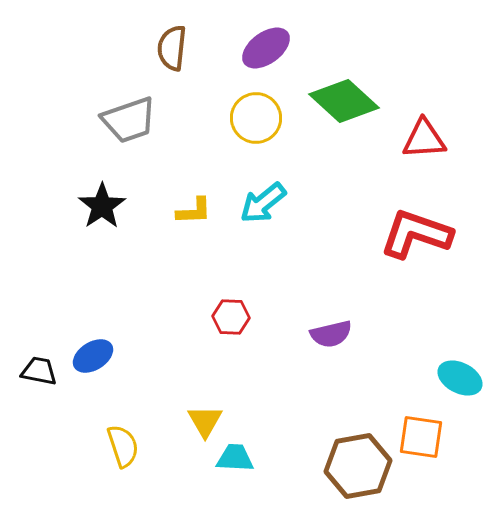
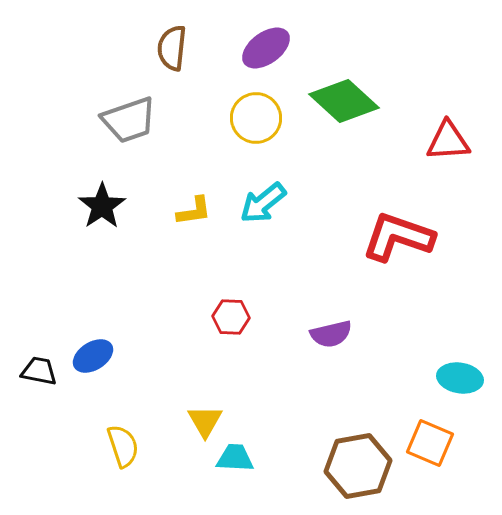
red triangle: moved 24 px right, 2 px down
yellow L-shape: rotated 6 degrees counterclockwise
red L-shape: moved 18 px left, 3 px down
cyan ellipse: rotated 18 degrees counterclockwise
orange square: moved 9 px right, 6 px down; rotated 15 degrees clockwise
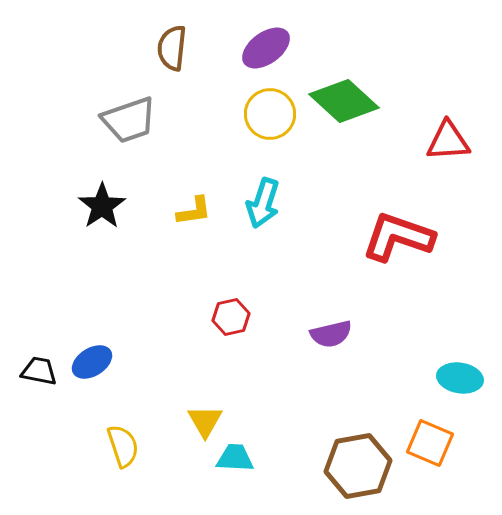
yellow circle: moved 14 px right, 4 px up
cyan arrow: rotated 33 degrees counterclockwise
red hexagon: rotated 15 degrees counterclockwise
blue ellipse: moved 1 px left, 6 px down
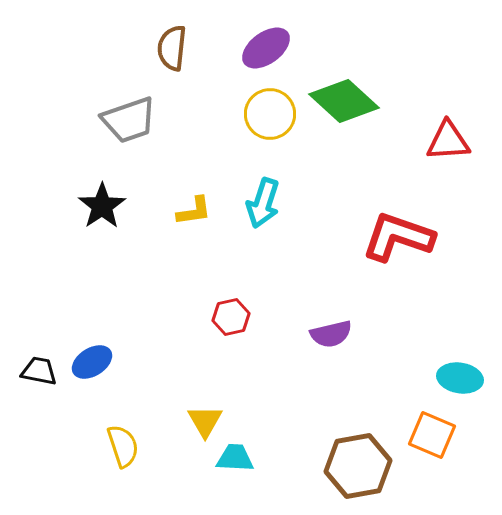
orange square: moved 2 px right, 8 px up
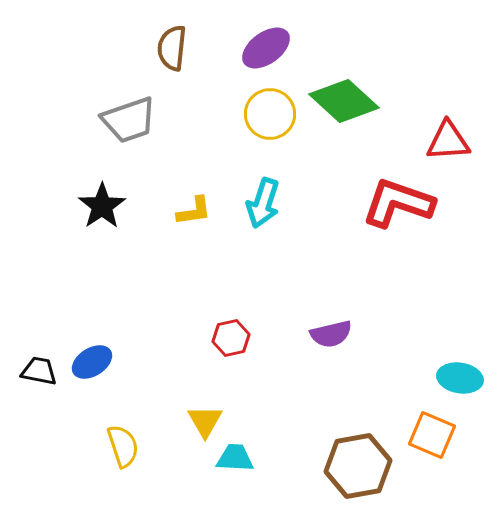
red L-shape: moved 34 px up
red hexagon: moved 21 px down
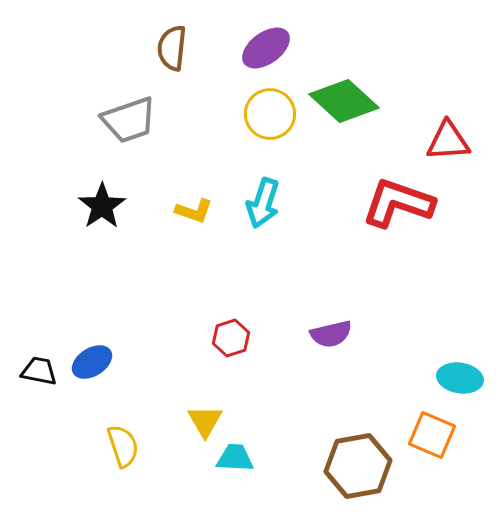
yellow L-shape: rotated 27 degrees clockwise
red hexagon: rotated 6 degrees counterclockwise
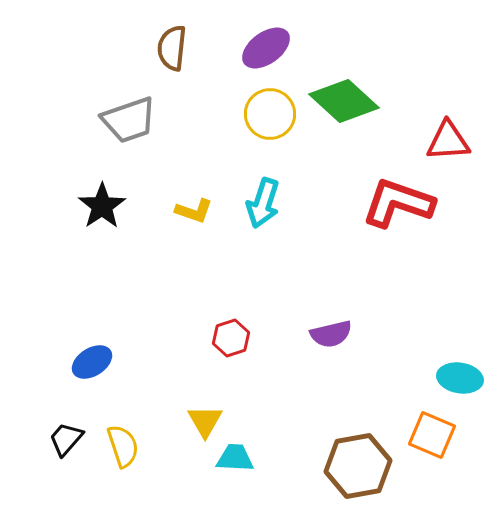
black trapezoid: moved 27 px right, 68 px down; rotated 60 degrees counterclockwise
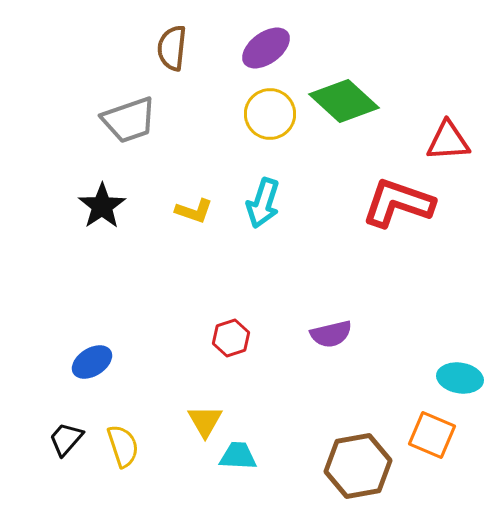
cyan trapezoid: moved 3 px right, 2 px up
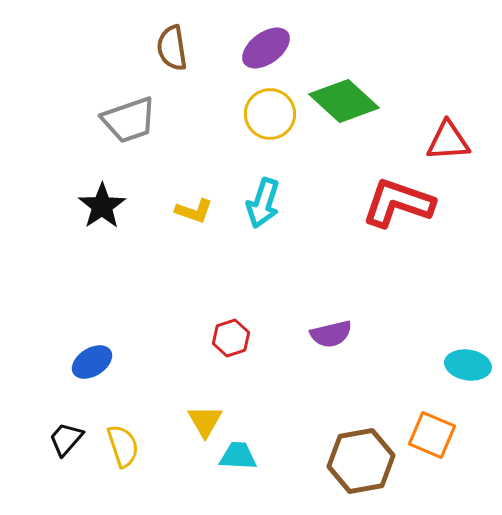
brown semicircle: rotated 15 degrees counterclockwise
cyan ellipse: moved 8 px right, 13 px up
brown hexagon: moved 3 px right, 5 px up
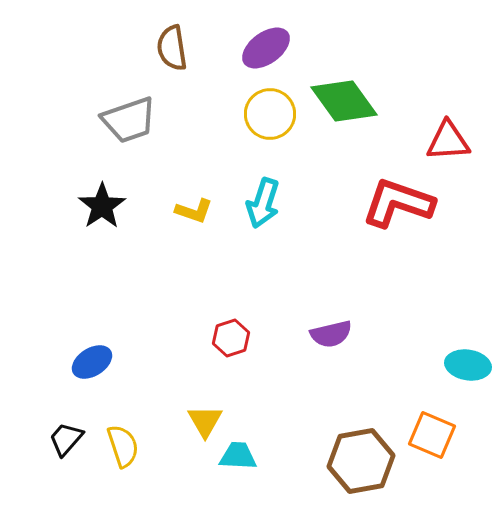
green diamond: rotated 12 degrees clockwise
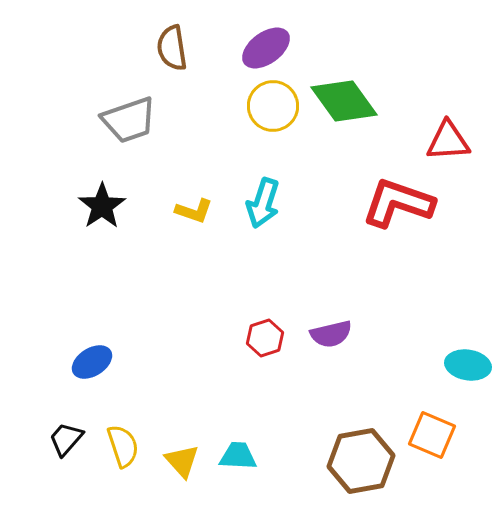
yellow circle: moved 3 px right, 8 px up
red hexagon: moved 34 px right
yellow triangle: moved 23 px left, 40 px down; rotated 12 degrees counterclockwise
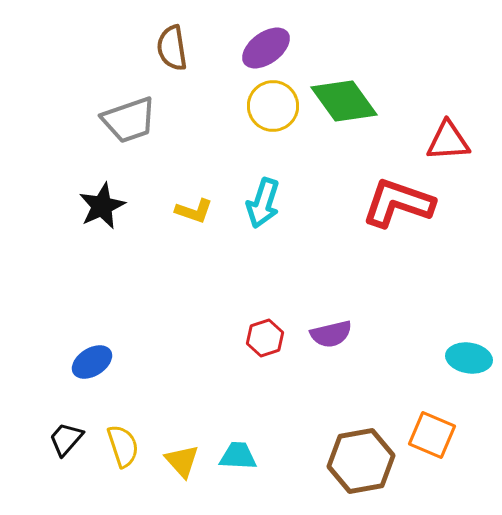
black star: rotated 9 degrees clockwise
cyan ellipse: moved 1 px right, 7 px up
